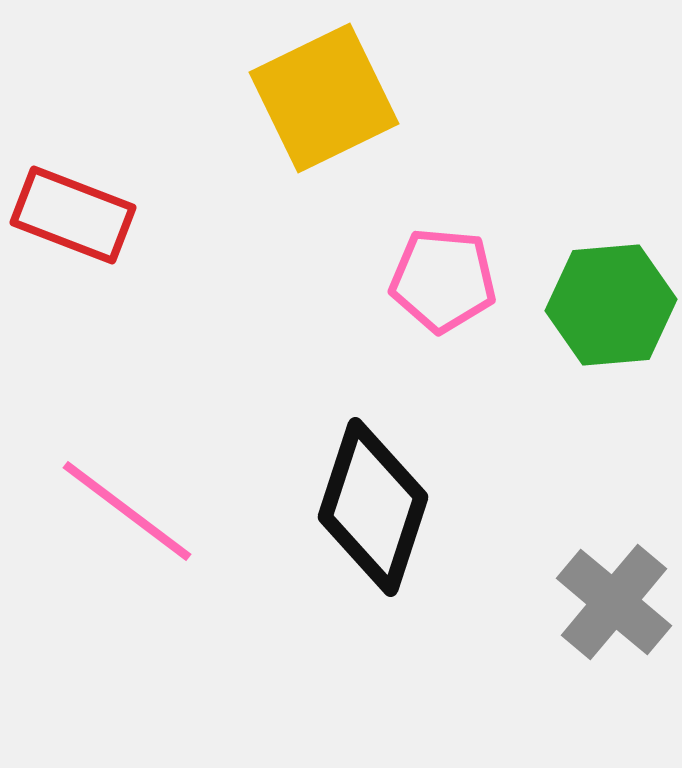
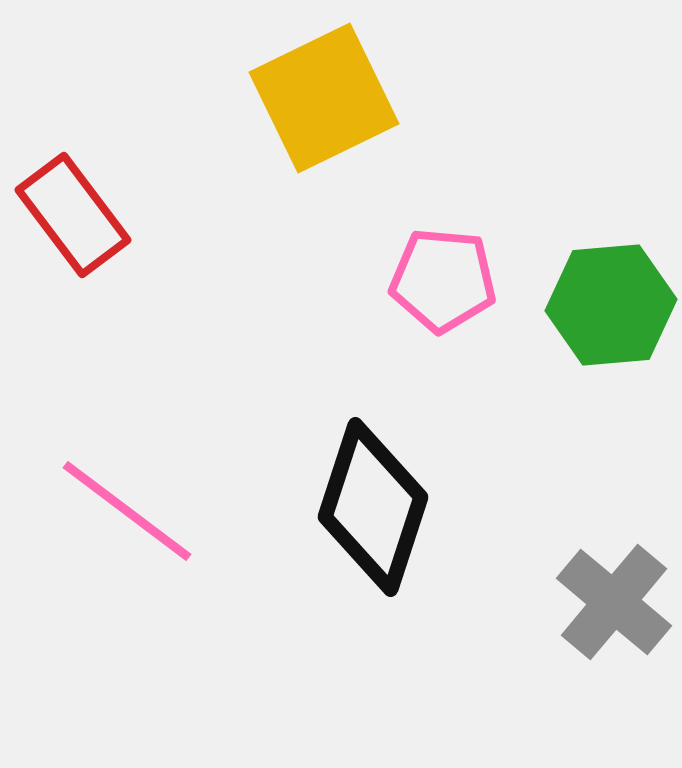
red rectangle: rotated 32 degrees clockwise
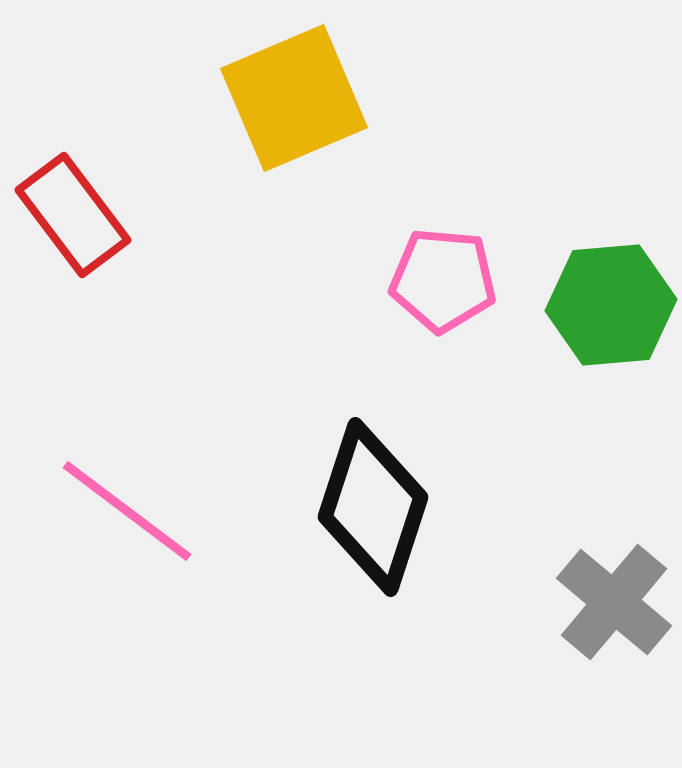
yellow square: moved 30 px left; rotated 3 degrees clockwise
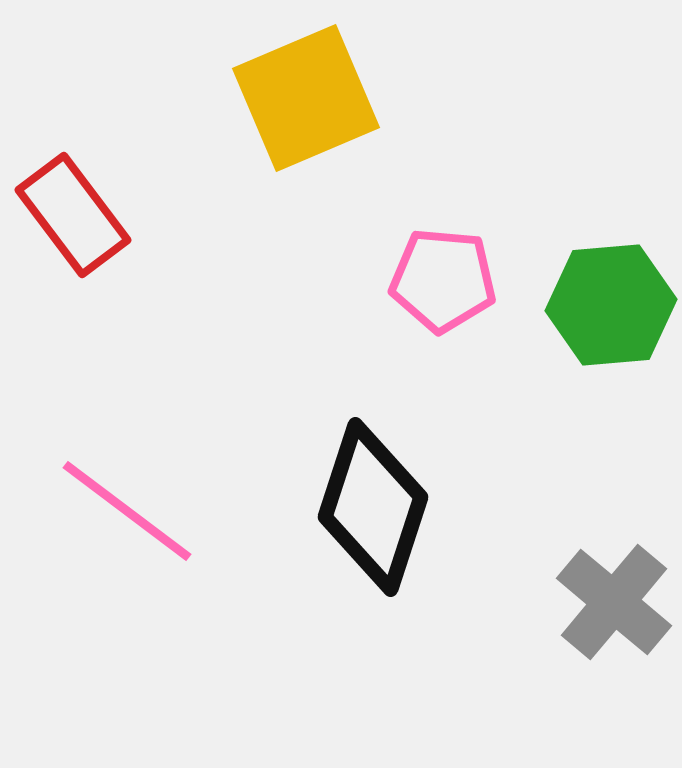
yellow square: moved 12 px right
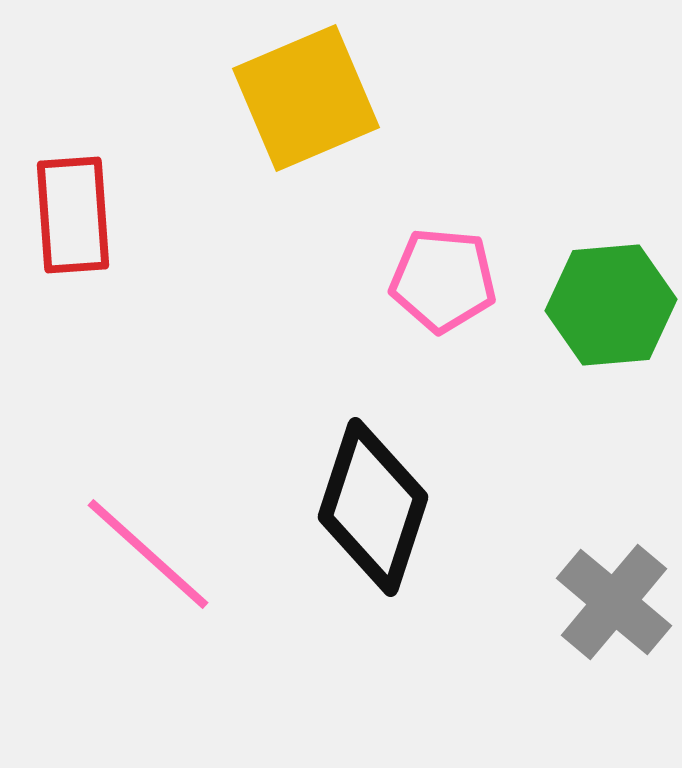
red rectangle: rotated 33 degrees clockwise
pink line: moved 21 px right, 43 px down; rotated 5 degrees clockwise
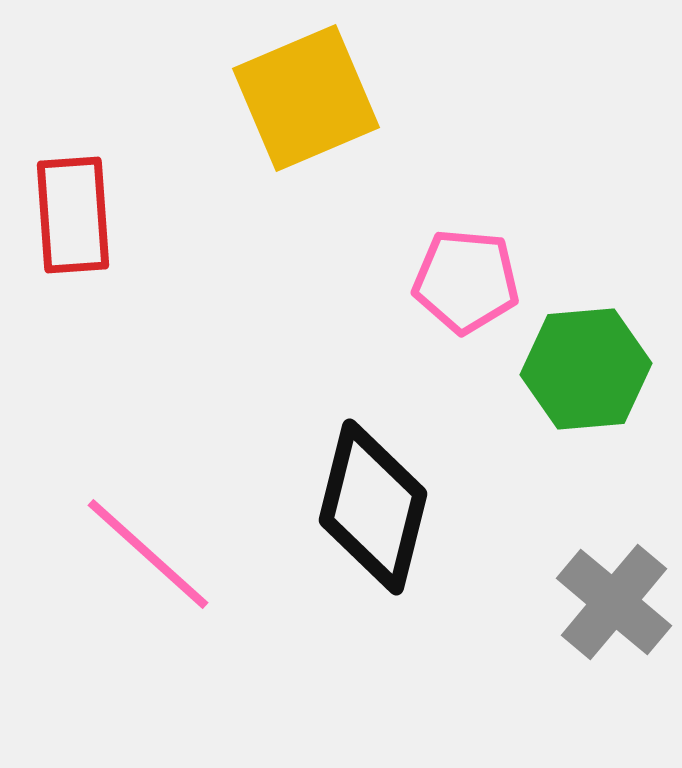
pink pentagon: moved 23 px right, 1 px down
green hexagon: moved 25 px left, 64 px down
black diamond: rotated 4 degrees counterclockwise
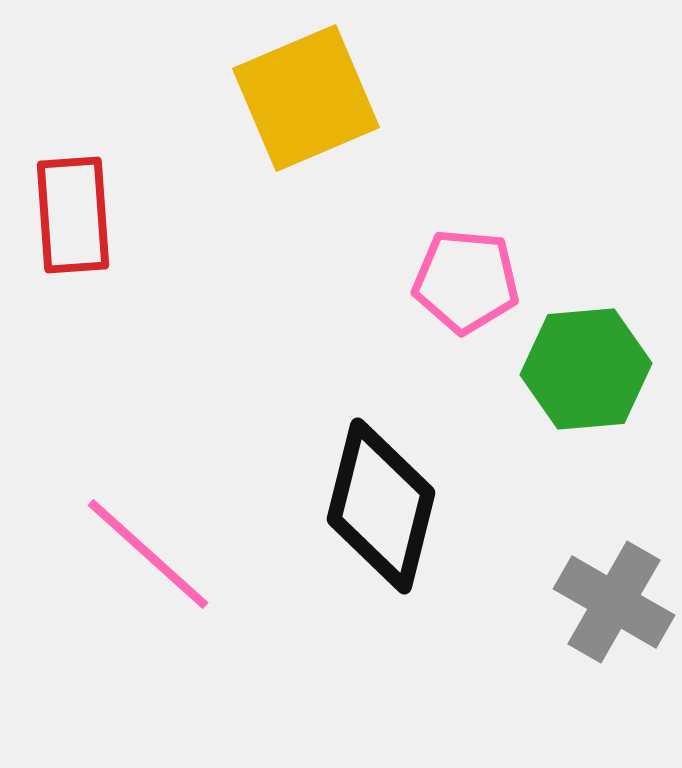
black diamond: moved 8 px right, 1 px up
gray cross: rotated 10 degrees counterclockwise
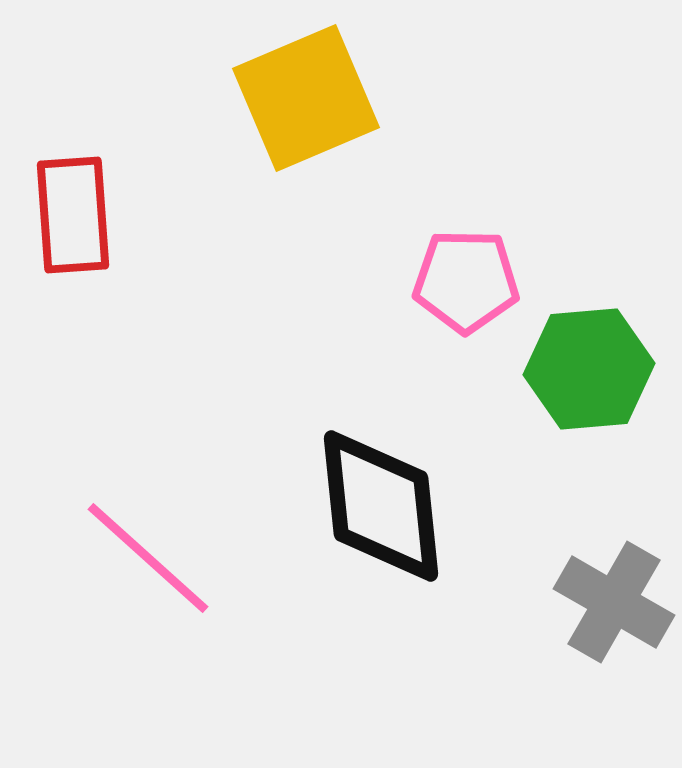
pink pentagon: rotated 4 degrees counterclockwise
green hexagon: moved 3 px right
black diamond: rotated 20 degrees counterclockwise
pink line: moved 4 px down
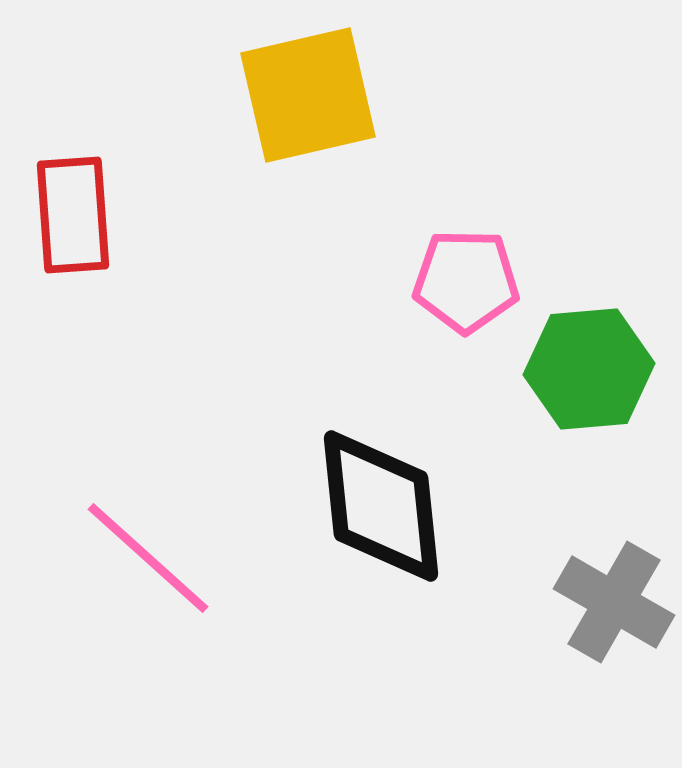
yellow square: moved 2 px right, 3 px up; rotated 10 degrees clockwise
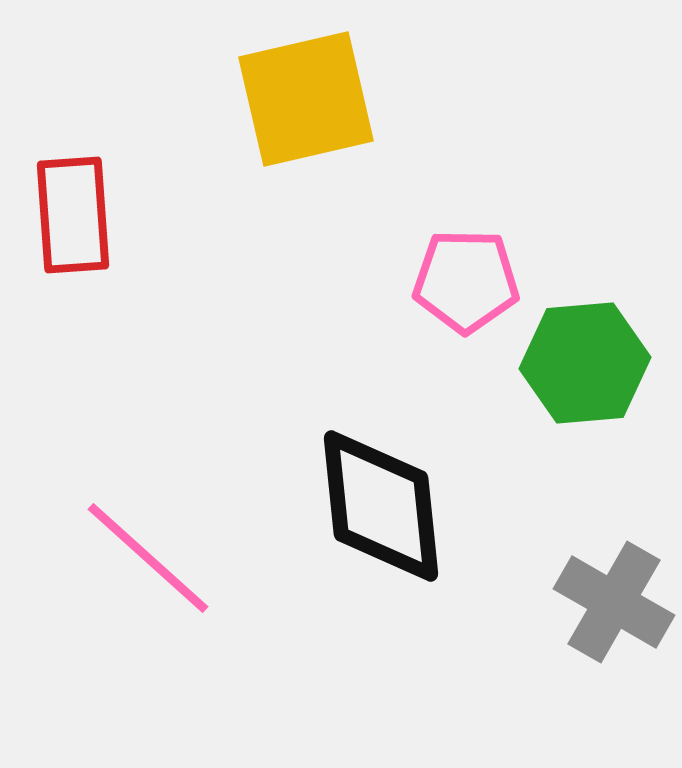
yellow square: moved 2 px left, 4 px down
green hexagon: moved 4 px left, 6 px up
